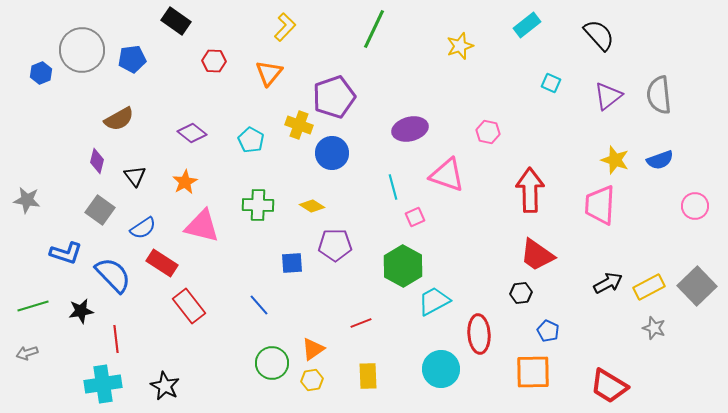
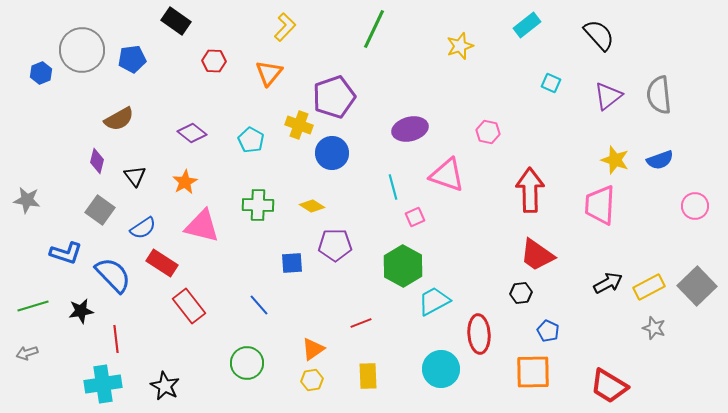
green circle at (272, 363): moved 25 px left
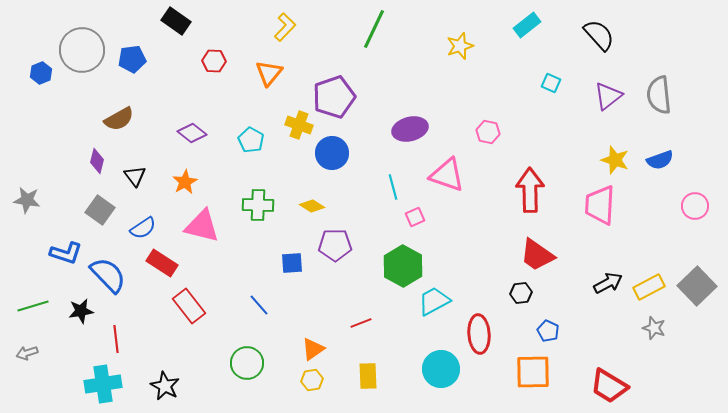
blue semicircle at (113, 275): moved 5 px left
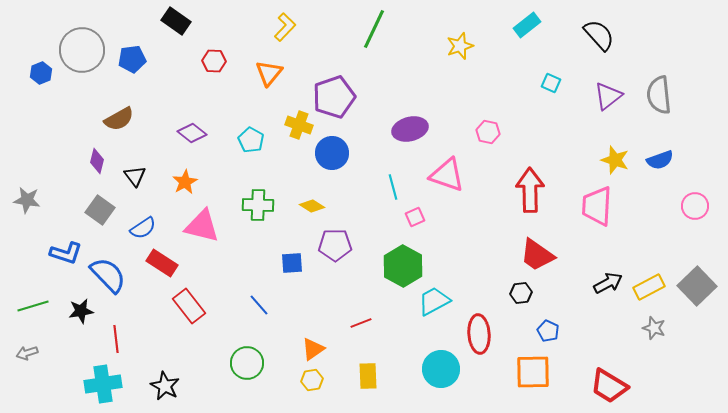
pink trapezoid at (600, 205): moved 3 px left, 1 px down
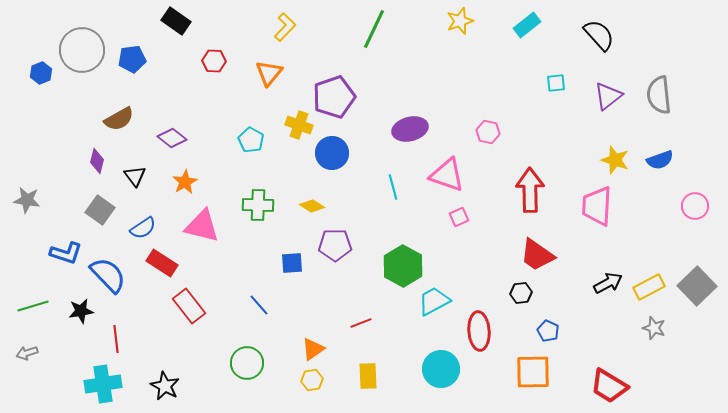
yellow star at (460, 46): moved 25 px up
cyan square at (551, 83): moved 5 px right; rotated 30 degrees counterclockwise
purple diamond at (192, 133): moved 20 px left, 5 px down
pink square at (415, 217): moved 44 px right
red ellipse at (479, 334): moved 3 px up
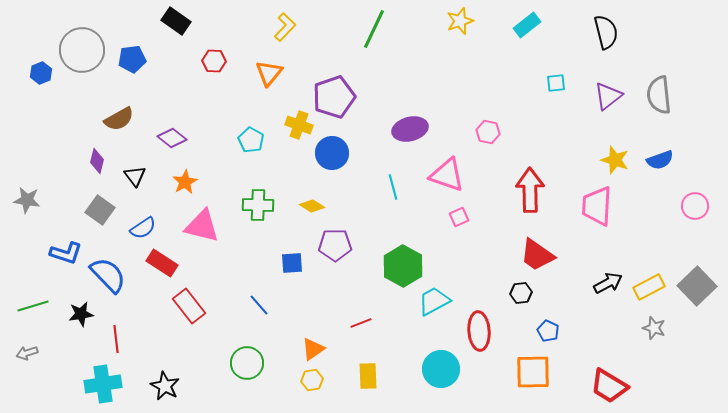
black semicircle at (599, 35): moved 7 px right, 3 px up; rotated 28 degrees clockwise
black star at (81, 311): moved 3 px down
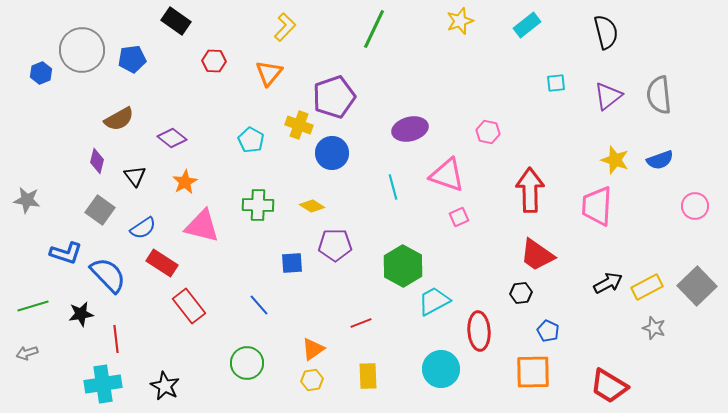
yellow rectangle at (649, 287): moved 2 px left
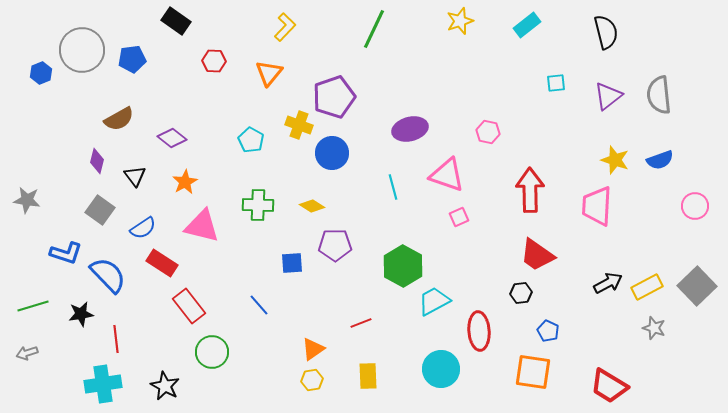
green circle at (247, 363): moved 35 px left, 11 px up
orange square at (533, 372): rotated 9 degrees clockwise
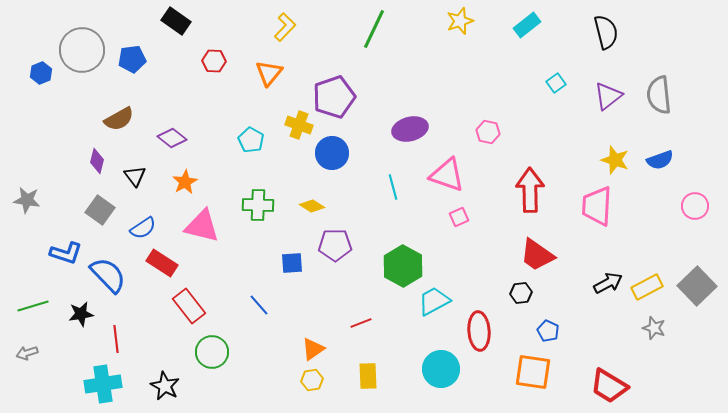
cyan square at (556, 83): rotated 30 degrees counterclockwise
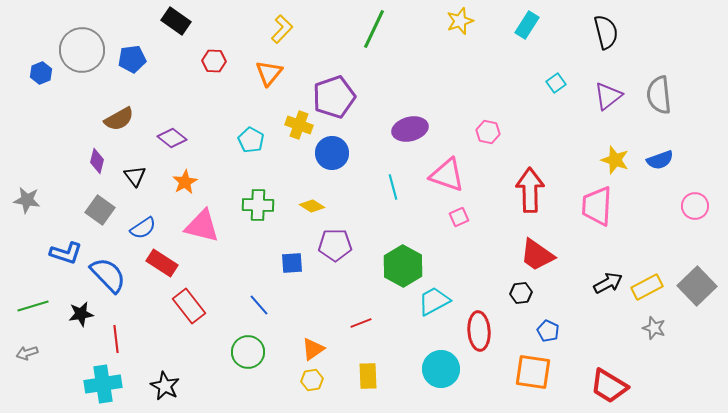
cyan rectangle at (527, 25): rotated 20 degrees counterclockwise
yellow L-shape at (285, 27): moved 3 px left, 2 px down
green circle at (212, 352): moved 36 px right
